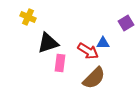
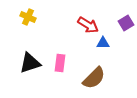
black triangle: moved 18 px left, 20 px down
red arrow: moved 26 px up
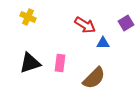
red arrow: moved 3 px left
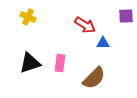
purple square: moved 7 px up; rotated 28 degrees clockwise
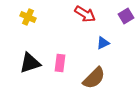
purple square: rotated 28 degrees counterclockwise
red arrow: moved 11 px up
blue triangle: rotated 24 degrees counterclockwise
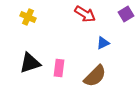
purple square: moved 2 px up
pink rectangle: moved 1 px left, 5 px down
brown semicircle: moved 1 px right, 2 px up
